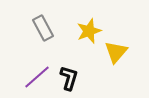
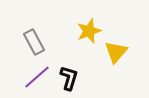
gray rectangle: moved 9 px left, 14 px down
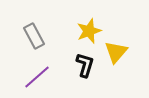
gray rectangle: moved 6 px up
black L-shape: moved 16 px right, 13 px up
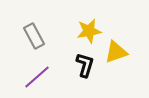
yellow star: rotated 10 degrees clockwise
yellow triangle: rotated 30 degrees clockwise
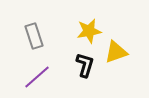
gray rectangle: rotated 10 degrees clockwise
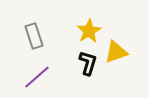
yellow star: rotated 20 degrees counterclockwise
black L-shape: moved 3 px right, 2 px up
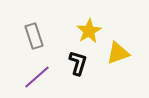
yellow triangle: moved 2 px right, 1 px down
black L-shape: moved 10 px left
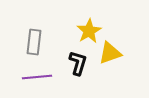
gray rectangle: moved 6 px down; rotated 25 degrees clockwise
yellow triangle: moved 8 px left
purple line: rotated 36 degrees clockwise
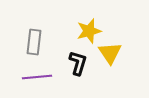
yellow star: rotated 15 degrees clockwise
yellow triangle: rotated 45 degrees counterclockwise
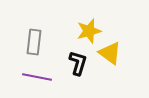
yellow triangle: rotated 20 degrees counterclockwise
purple line: rotated 16 degrees clockwise
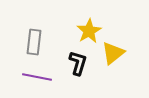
yellow star: rotated 15 degrees counterclockwise
yellow triangle: moved 3 px right; rotated 45 degrees clockwise
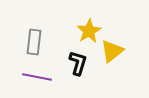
yellow triangle: moved 1 px left, 2 px up
